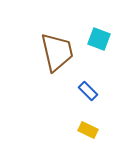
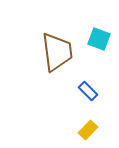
brown trapezoid: rotated 6 degrees clockwise
yellow rectangle: rotated 72 degrees counterclockwise
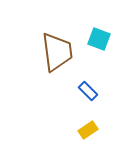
yellow rectangle: rotated 12 degrees clockwise
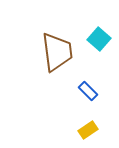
cyan square: rotated 20 degrees clockwise
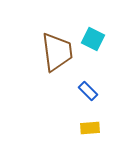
cyan square: moved 6 px left; rotated 15 degrees counterclockwise
yellow rectangle: moved 2 px right, 2 px up; rotated 30 degrees clockwise
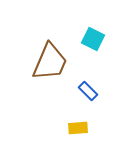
brown trapezoid: moved 7 px left, 10 px down; rotated 30 degrees clockwise
yellow rectangle: moved 12 px left
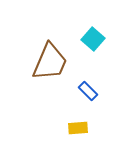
cyan square: rotated 15 degrees clockwise
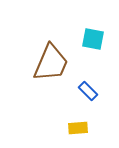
cyan square: rotated 30 degrees counterclockwise
brown trapezoid: moved 1 px right, 1 px down
